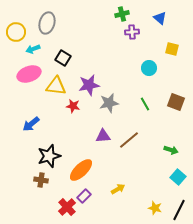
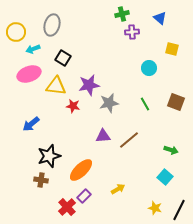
gray ellipse: moved 5 px right, 2 px down
cyan square: moved 13 px left
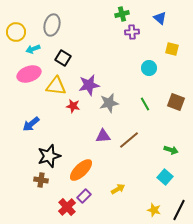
yellow star: moved 1 px left, 2 px down
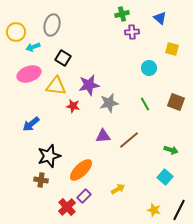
cyan arrow: moved 2 px up
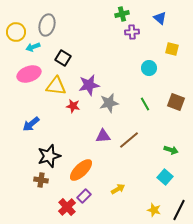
gray ellipse: moved 5 px left
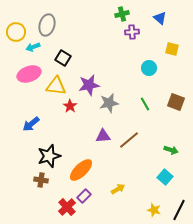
red star: moved 3 px left; rotated 24 degrees clockwise
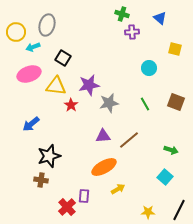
green cross: rotated 32 degrees clockwise
yellow square: moved 3 px right
red star: moved 1 px right, 1 px up
orange ellipse: moved 23 px right, 3 px up; rotated 15 degrees clockwise
purple rectangle: rotated 40 degrees counterclockwise
yellow star: moved 6 px left, 2 px down; rotated 16 degrees counterclockwise
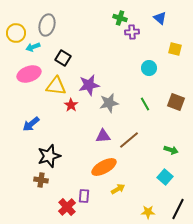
green cross: moved 2 px left, 4 px down
yellow circle: moved 1 px down
black line: moved 1 px left, 1 px up
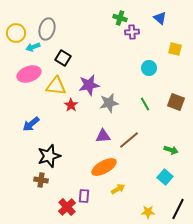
gray ellipse: moved 4 px down
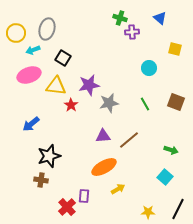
cyan arrow: moved 3 px down
pink ellipse: moved 1 px down
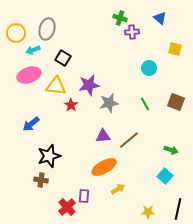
cyan square: moved 1 px up
black line: rotated 15 degrees counterclockwise
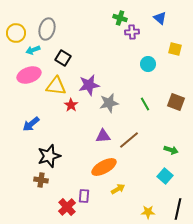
cyan circle: moved 1 px left, 4 px up
